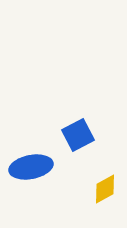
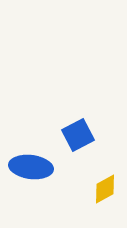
blue ellipse: rotated 18 degrees clockwise
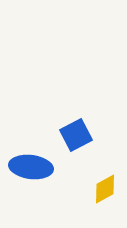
blue square: moved 2 px left
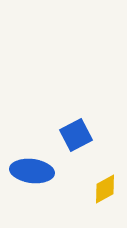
blue ellipse: moved 1 px right, 4 px down
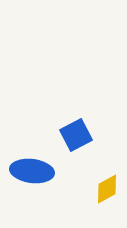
yellow diamond: moved 2 px right
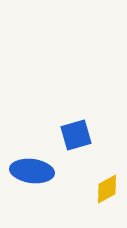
blue square: rotated 12 degrees clockwise
